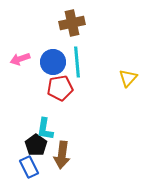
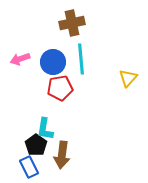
cyan line: moved 4 px right, 3 px up
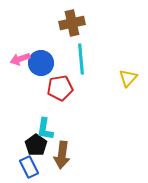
blue circle: moved 12 px left, 1 px down
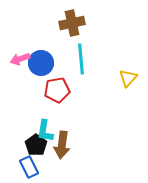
red pentagon: moved 3 px left, 2 px down
cyan L-shape: moved 2 px down
brown arrow: moved 10 px up
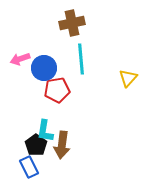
blue circle: moved 3 px right, 5 px down
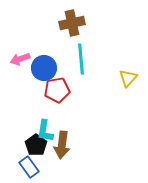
blue rectangle: rotated 10 degrees counterclockwise
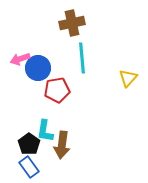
cyan line: moved 1 px right, 1 px up
blue circle: moved 6 px left
black pentagon: moved 7 px left, 1 px up
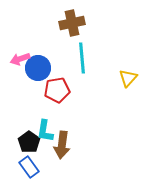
black pentagon: moved 2 px up
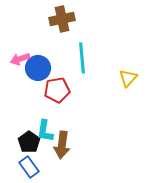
brown cross: moved 10 px left, 4 px up
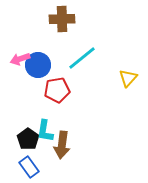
brown cross: rotated 10 degrees clockwise
cyan line: rotated 56 degrees clockwise
blue circle: moved 3 px up
black pentagon: moved 1 px left, 3 px up
